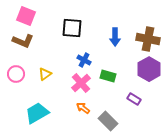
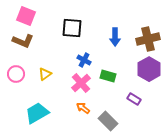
brown cross: rotated 25 degrees counterclockwise
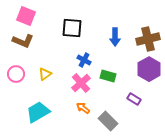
cyan trapezoid: moved 1 px right, 1 px up
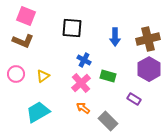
yellow triangle: moved 2 px left, 2 px down
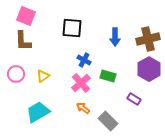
brown L-shape: rotated 65 degrees clockwise
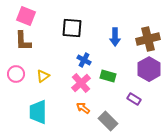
cyan trapezoid: rotated 60 degrees counterclockwise
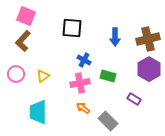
brown L-shape: rotated 45 degrees clockwise
pink cross: moved 1 px left; rotated 30 degrees clockwise
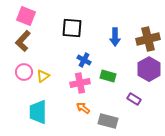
pink circle: moved 8 px right, 2 px up
gray rectangle: rotated 30 degrees counterclockwise
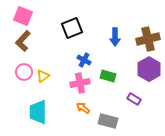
pink square: moved 3 px left
black square: rotated 25 degrees counterclockwise
